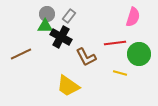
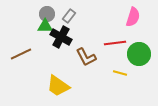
yellow trapezoid: moved 10 px left
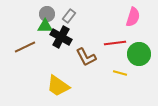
brown line: moved 4 px right, 7 px up
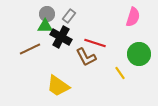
red line: moved 20 px left; rotated 25 degrees clockwise
brown line: moved 5 px right, 2 px down
yellow line: rotated 40 degrees clockwise
